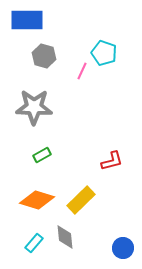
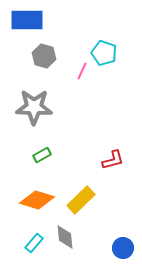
red L-shape: moved 1 px right, 1 px up
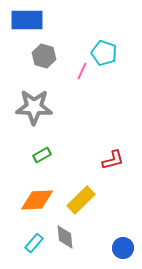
orange diamond: rotated 20 degrees counterclockwise
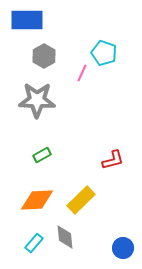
gray hexagon: rotated 15 degrees clockwise
pink line: moved 2 px down
gray star: moved 3 px right, 7 px up
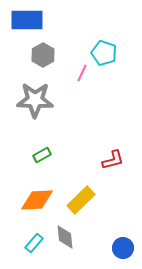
gray hexagon: moved 1 px left, 1 px up
gray star: moved 2 px left
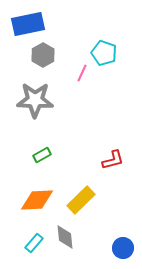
blue rectangle: moved 1 px right, 4 px down; rotated 12 degrees counterclockwise
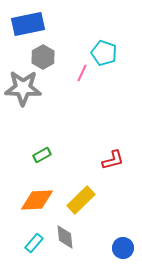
gray hexagon: moved 2 px down
gray star: moved 12 px left, 12 px up
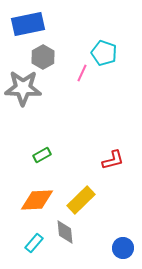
gray diamond: moved 5 px up
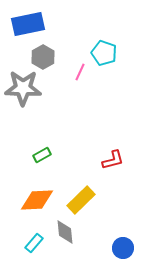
pink line: moved 2 px left, 1 px up
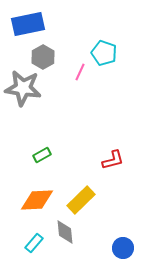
gray star: rotated 6 degrees clockwise
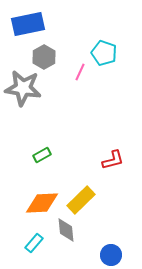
gray hexagon: moved 1 px right
orange diamond: moved 5 px right, 3 px down
gray diamond: moved 1 px right, 2 px up
blue circle: moved 12 px left, 7 px down
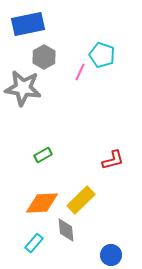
cyan pentagon: moved 2 px left, 2 px down
green rectangle: moved 1 px right
